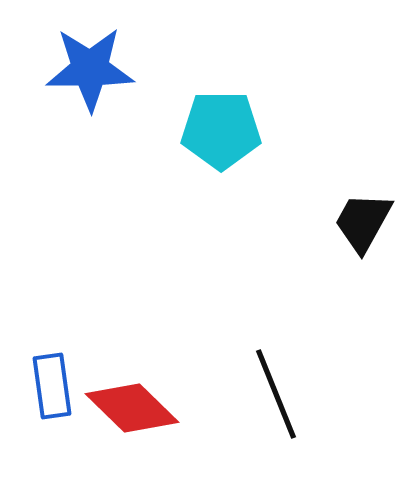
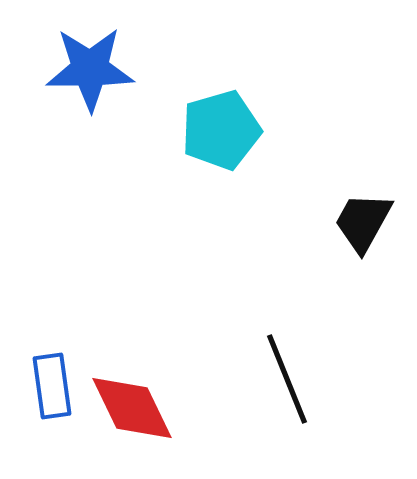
cyan pentagon: rotated 16 degrees counterclockwise
black line: moved 11 px right, 15 px up
red diamond: rotated 20 degrees clockwise
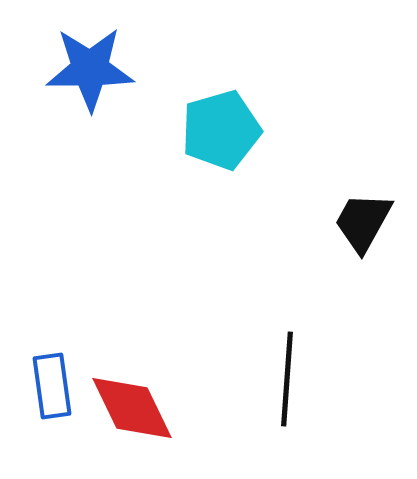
black line: rotated 26 degrees clockwise
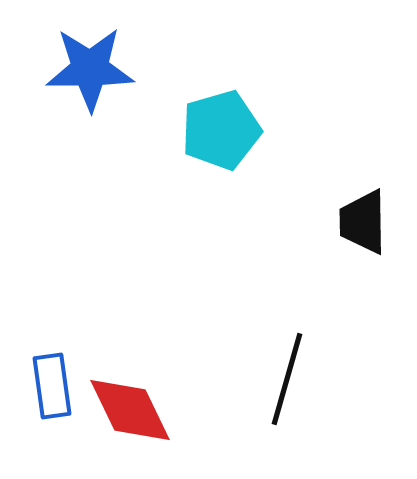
black trapezoid: rotated 30 degrees counterclockwise
black line: rotated 12 degrees clockwise
red diamond: moved 2 px left, 2 px down
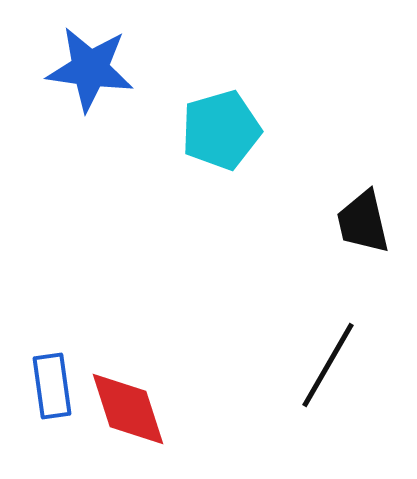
blue star: rotated 8 degrees clockwise
black trapezoid: rotated 12 degrees counterclockwise
black line: moved 41 px right, 14 px up; rotated 14 degrees clockwise
red diamond: moved 2 px left, 1 px up; rotated 8 degrees clockwise
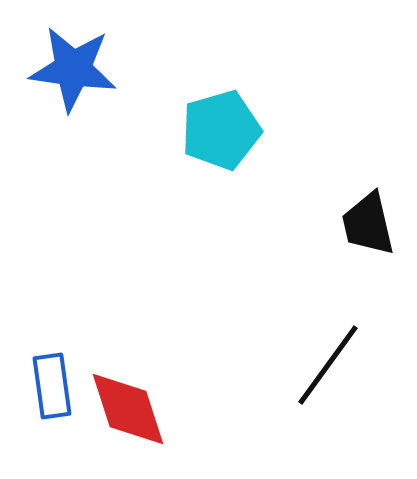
blue star: moved 17 px left
black trapezoid: moved 5 px right, 2 px down
black line: rotated 6 degrees clockwise
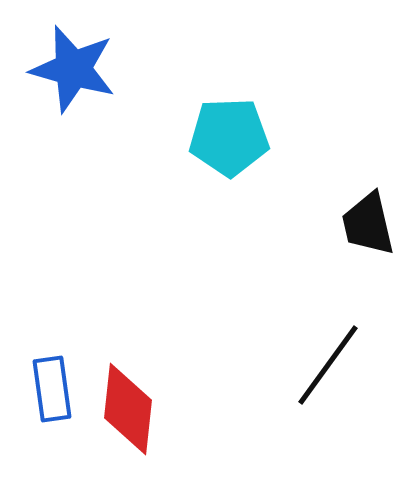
blue star: rotated 8 degrees clockwise
cyan pentagon: moved 8 px right, 7 px down; rotated 14 degrees clockwise
blue rectangle: moved 3 px down
red diamond: rotated 24 degrees clockwise
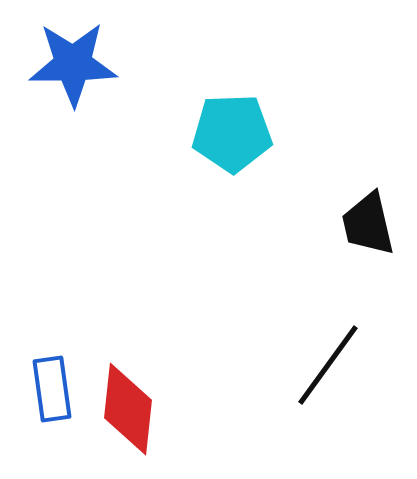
blue star: moved 5 px up; rotated 16 degrees counterclockwise
cyan pentagon: moved 3 px right, 4 px up
